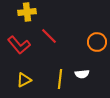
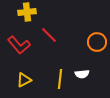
red line: moved 1 px up
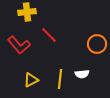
orange circle: moved 2 px down
yellow triangle: moved 7 px right
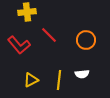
orange circle: moved 11 px left, 4 px up
yellow line: moved 1 px left, 1 px down
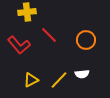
yellow line: rotated 36 degrees clockwise
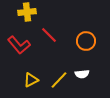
orange circle: moved 1 px down
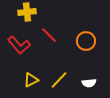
white semicircle: moved 7 px right, 9 px down
